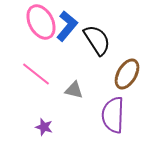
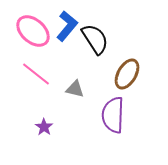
pink ellipse: moved 8 px left, 9 px down; rotated 20 degrees counterclockwise
black semicircle: moved 2 px left, 1 px up
gray triangle: moved 1 px right, 1 px up
purple star: rotated 18 degrees clockwise
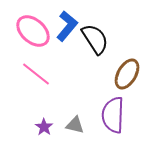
gray triangle: moved 36 px down
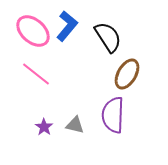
black semicircle: moved 13 px right, 2 px up
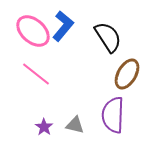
blue L-shape: moved 4 px left
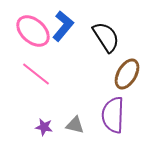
black semicircle: moved 2 px left
purple star: rotated 24 degrees counterclockwise
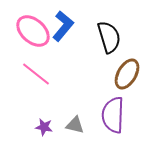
black semicircle: moved 3 px right; rotated 16 degrees clockwise
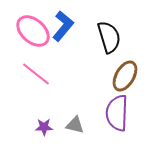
brown ellipse: moved 2 px left, 2 px down
purple semicircle: moved 4 px right, 2 px up
purple star: rotated 12 degrees counterclockwise
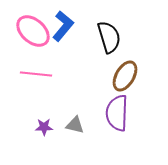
pink line: rotated 32 degrees counterclockwise
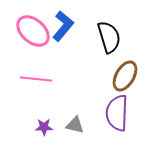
pink line: moved 5 px down
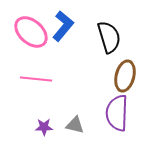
pink ellipse: moved 2 px left, 1 px down
brown ellipse: rotated 16 degrees counterclockwise
